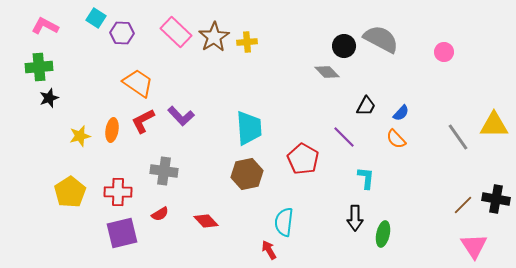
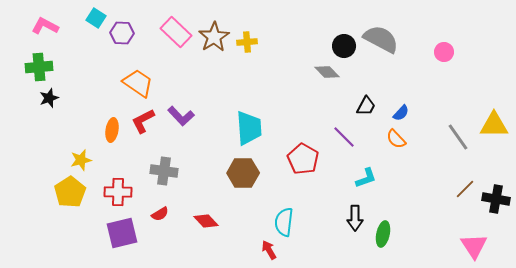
yellow star: moved 1 px right, 24 px down
brown hexagon: moved 4 px left, 1 px up; rotated 12 degrees clockwise
cyan L-shape: rotated 65 degrees clockwise
brown line: moved 2 px right, 16 px up
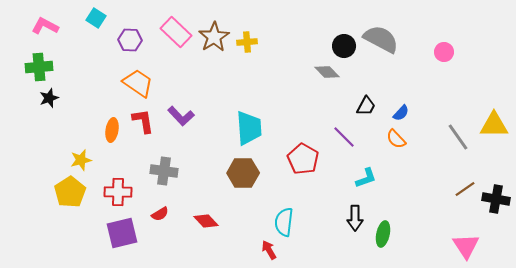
purple hexagon: moved 8 px right, 7 px down
red L-shape: rotated 108 degrees clockwise
brown line: rotated 10 degrees clockwise
pink triangle: moved 8 px left
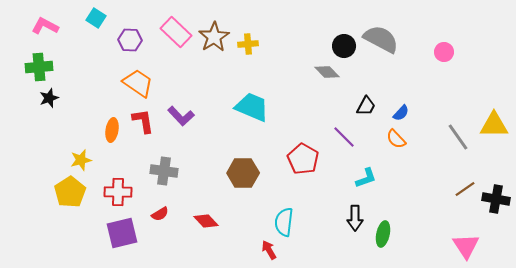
yellow cross: moved 1 px right, 2 px down
cyan trapezoid: moved 3 px right, 21 px up; rotated 63 degrees counterclockwise
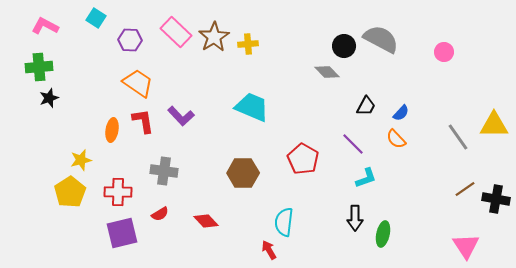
purple line: moved 9 px right, 7 px down
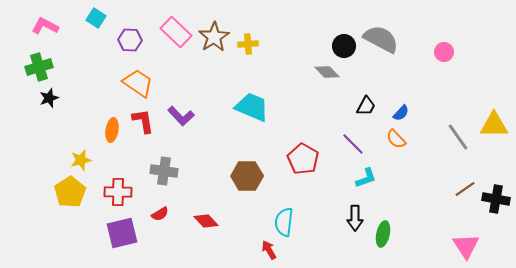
green cross: rotated 12 degrees counterclockwise
brown hexagon: moved 4 px right, 3 px down
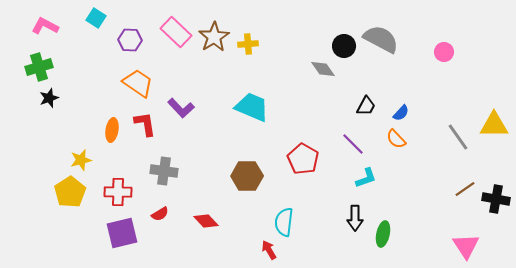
gray diamond: moved 4 px left, 3 px up; rotated 10 degrees clockwise
purple L-shape: moved 8 px up
red L-shape: moved 2 px right, 3 px down
